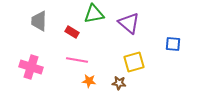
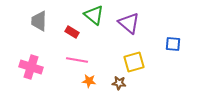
green triangle: moved 1 px down; rotated 50 degrees clockwise
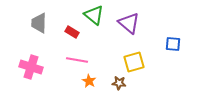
gray trapezoid: moved 2 px down
orange star: rotated 24 degrees clockwise
